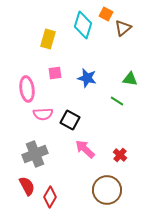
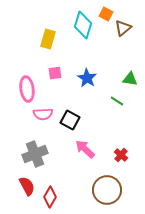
blue star: rotated 18 degrees clockwise
red cross: moved 1 px right
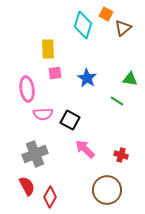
yellow rectangle: moved 10 px down; rotated 18 degrees counterclockwise
red cross: rotated 24 degrees counterclockwise
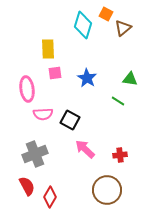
green line: moved 1 px right
red cross: moved 1 px left; rotated 24 degrees counterclockwise
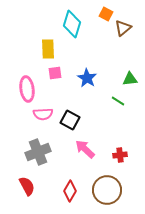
cyan diamond: moved 11 px left, 1 px up
green triangle: rotated 14 degrees counterclockwise
gray cross: moved 3 px right, 2 px up
red diamond: moved 20 px right, 6 px up
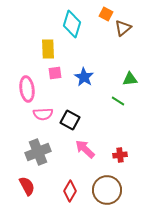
blue star: moved 3 px left, 1 px up
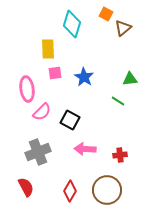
pink semicircle: moved 1 px left, 2 px up; rotated 42 degrees counterclockwise
pink arrow: rotated 40 degrees counterclockwise
red semicircle: moved 1 px left, 1 px down
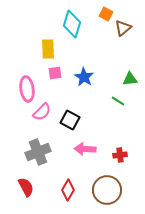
red diamond: moved 2 px left, 1 px up
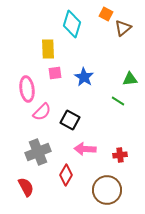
red diamond: moved 2 px left, 15 px up
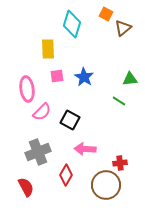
pink square: moved 2 px right, 3 px down
green line: moved 1 px right
red cross: moved 8 px down
brown circle: moved 1 px left, 5 px up
